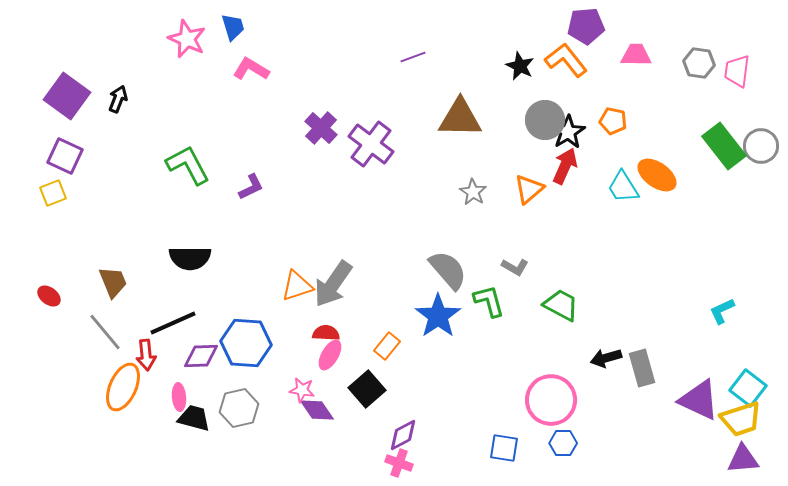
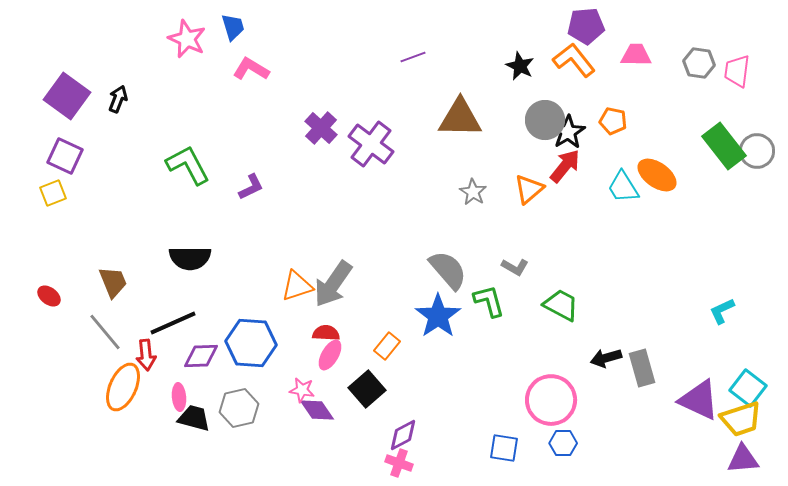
orange L-shape at (566, 60): moved 8 px right
gray circle at (761, 146): moved 4 px left, 5 px down
red arrow at (565, 166): rotated 15 degrees clockwise
blue hexagon at (246, 343): moved 5 px right
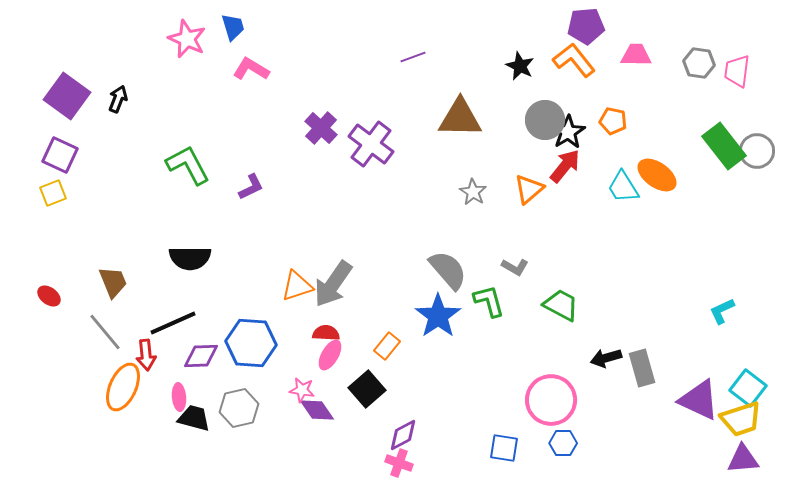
purple square at (65, 156): moved 5 px left, 1 px up
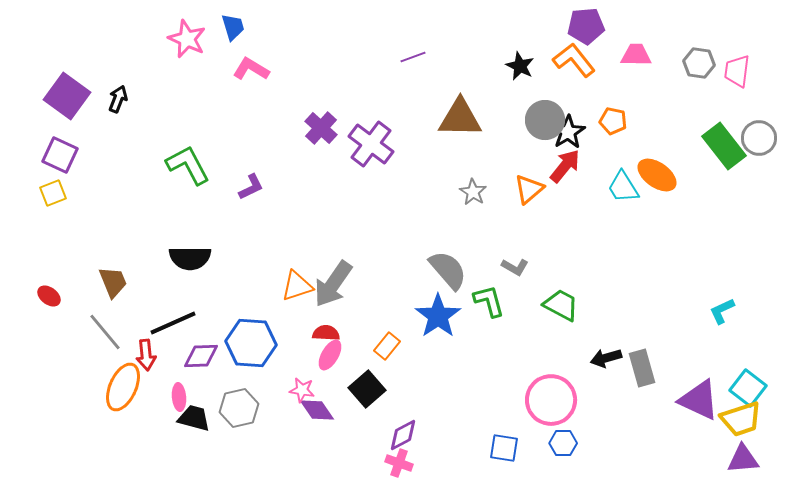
gray circle at (757, 151): moved 2 px right, 13 px up
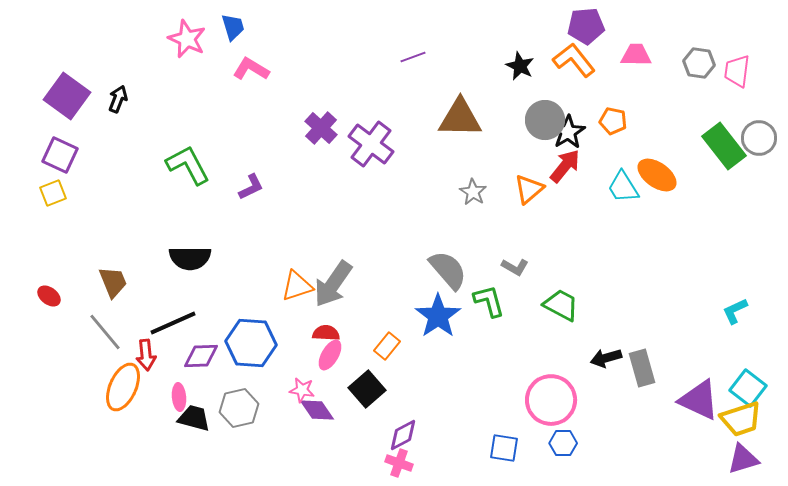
cyan L-shape at (722, 311): moved 13 px right
purple triangle at (743, 459): rotated 12 degrees counterclockwise
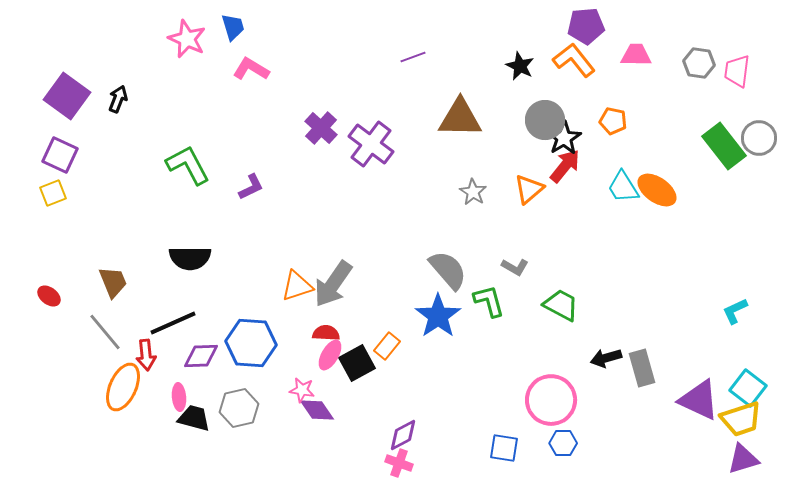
black star at (568, 132): moved 4 px left, 6 px down
orange ellipse at (657, 175): moved 15 px down
black square at (367, 389): moved 10 px left, 26 px up; rotated 12 degrees clockwise
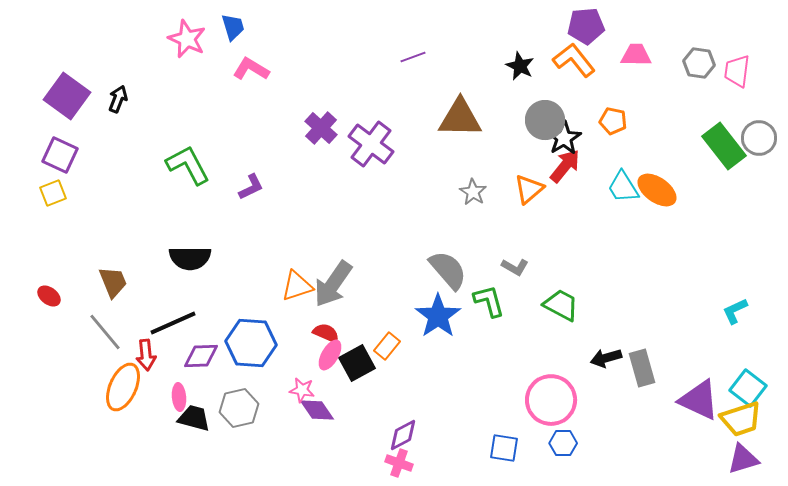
red semicircle at (326, 333): rotated 20 degrees clockwise
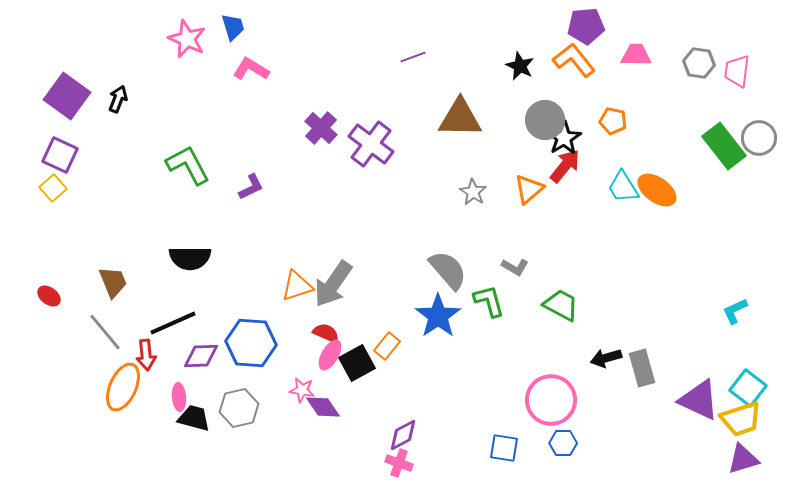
yellow square at (53, 193): moved 5 px up; rotated 20 degrees counterclockwise
purple diamond at (317, 410): moved 6 px right, 3 px up
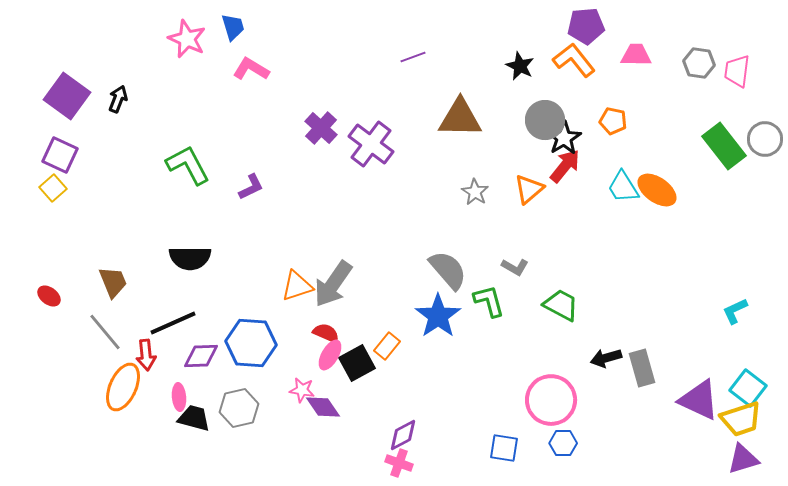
gray circle at (759, 138): moved 6 px right, 1 px down
gray star at (473, 192): moved 2 px right
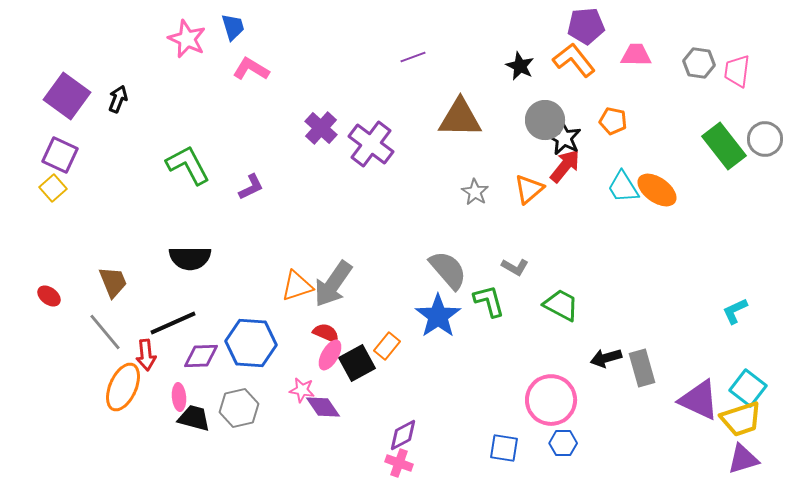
black star at (564, 138): rotated 12 degrees counterclockwise
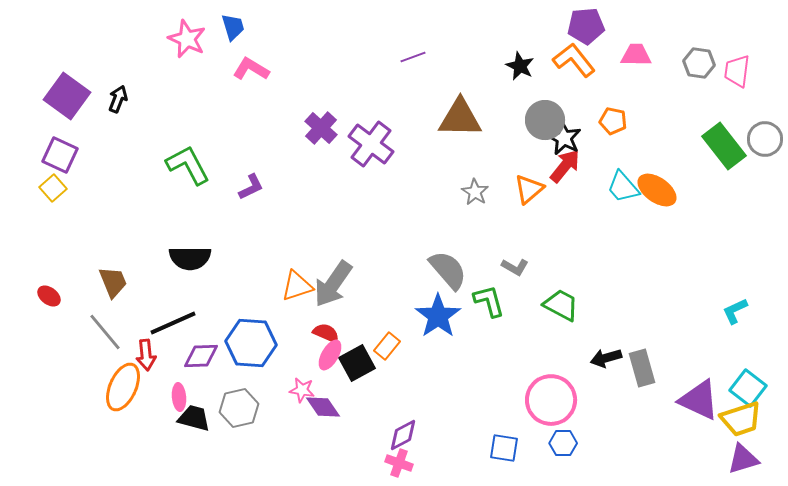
cyan trapezoid at (623, 187): rotated 9 degrees counterclockwise
